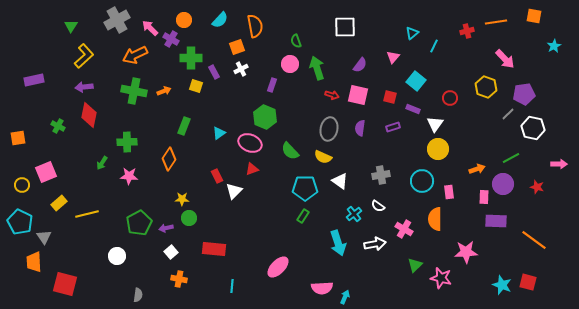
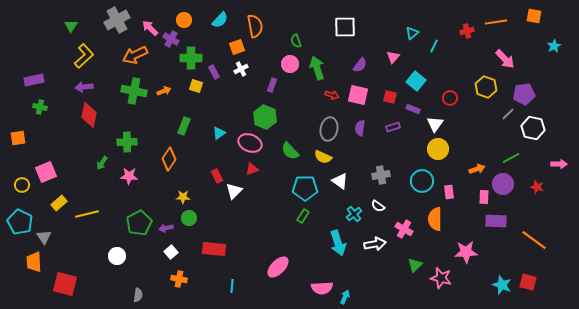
green cross at (58, 126): moved 18 px left, 19 px up; rotated 16 degrees counterclockwise
yellow star at (182, 199): moved 1 px right, 2 px up
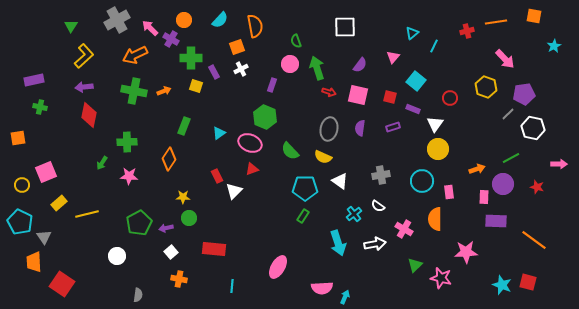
red arrow at (332, 95): moved 3 px left, 3 px up
pink ellipse at (278, 267): rotated 15 degrees counterclockwise
red square at (65, 284): moved 3 px left; rotated 20 degrees clockwise
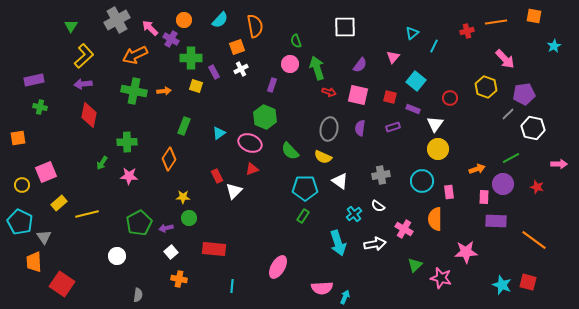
purple arrow at (84, 87): moved 1 px left, 3 px up
orange arrow at (164, 91): rotated 16 degrees clockwise
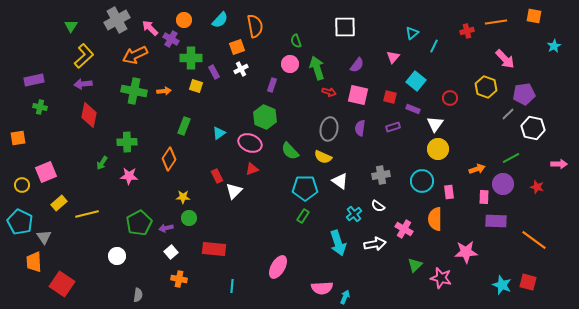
purple semicircle at (360, 65): moved 3 px left
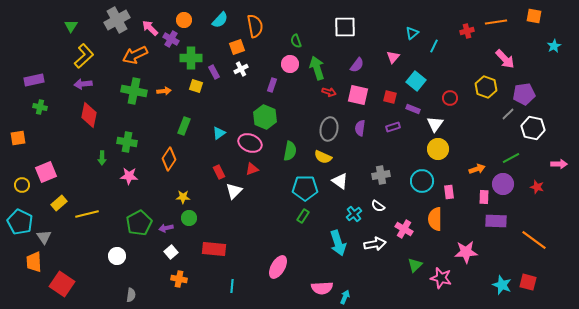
green cross at (127, 142): rotated 12 degrees clockwise
green semicircle at (290, 151): rotated 126 degrees counterclockwise
green arrow at (102, 163): moved 5 px up; rotated 32 degrees counterclockwise
red rectangle at (217, 176): moved 2 px right, 4 px up
gray semicircle at (138, 295): moved 7 px left
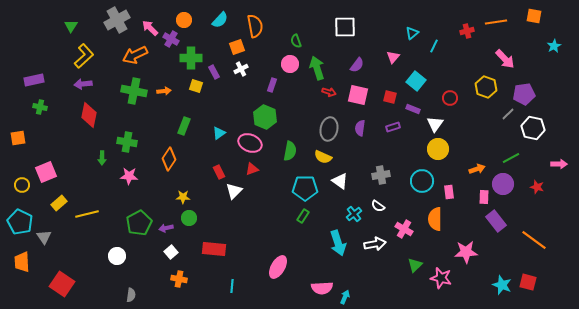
purple rectangle at (496, 221): rotated 50 degrees clockwise
orange trapezoid at (34, 262): moved 12 px left
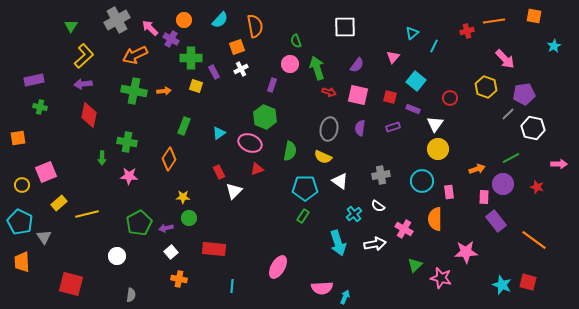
orange line at (496, 22): moved 2 px left, 1 px up
red triangle at (252, 169): moved 5 px right
red square at (62, 284): moved 9 px right; rotated 20 degrees counterclockwise
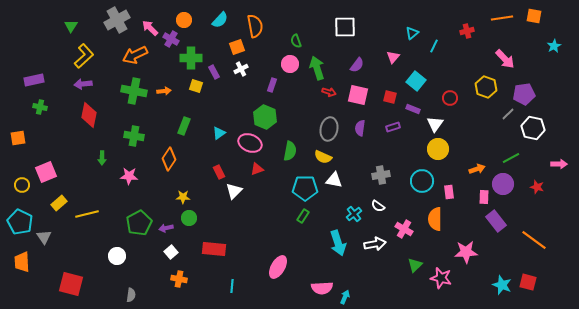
orange line at (494, 21): moved 8 px right, 3 px up
green cross at (127, 142): moved 7 px right, 6 px up
white triangle at (340, 181): moved 6 px left, 1 px up; rotated 24 degrees counterclockwise
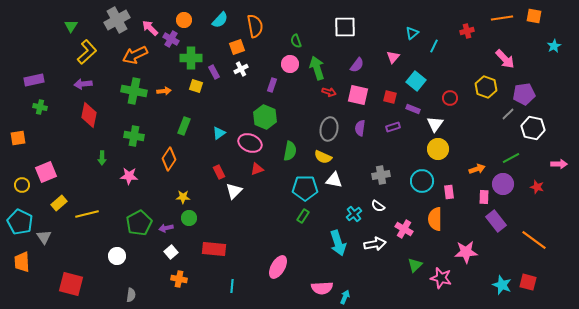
yellow L-shape at (84, 56): moved 3 px right, 4 px up
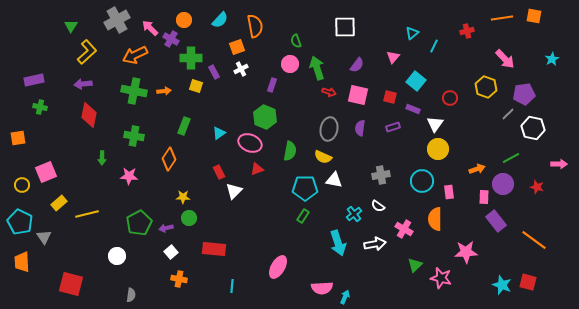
cyan star at (554, 46): moved 2 px left, 13 px down
